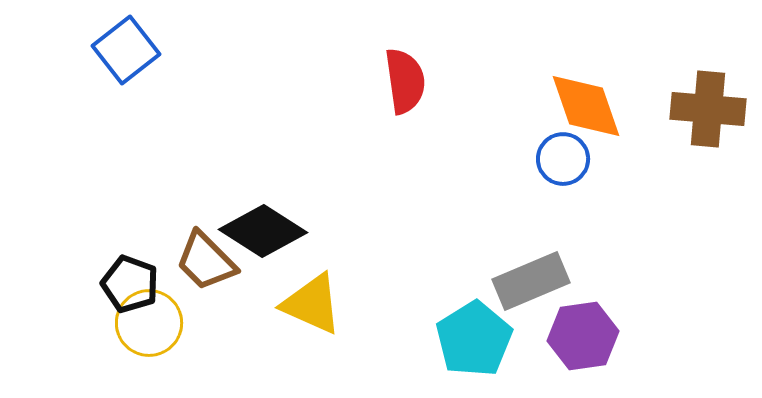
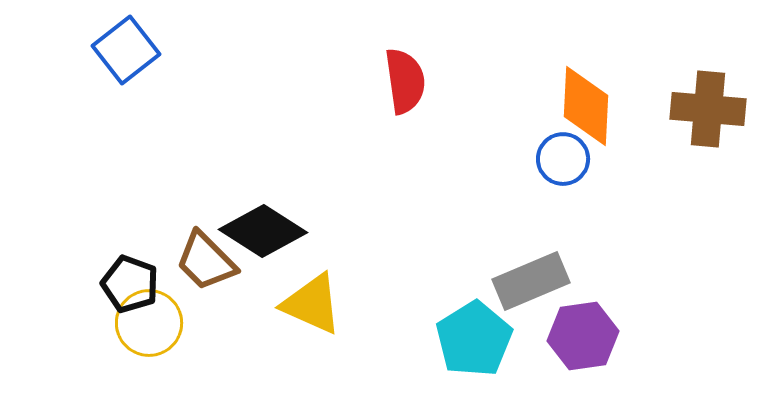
orange diamond: rotated 22 degrees clockwise
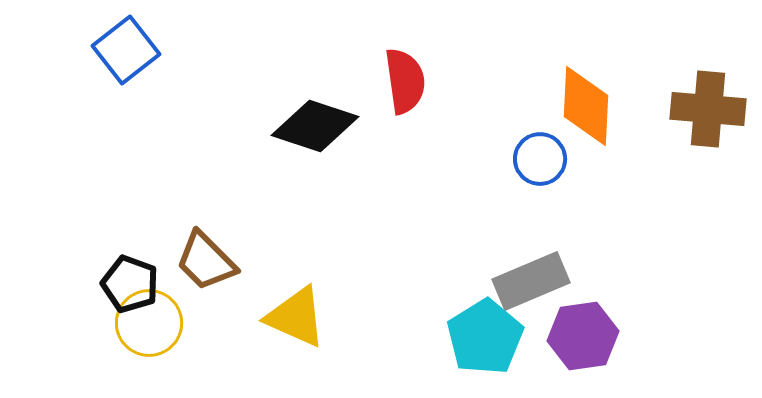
blue circle: moved 23 px left
black diamond: moved 52 px right, 105 px up; rotated 14 degrees counterclockwise
yellow triangle: moved 16 px left, 13 px down
cyan pentagon: moved 11 px right, 2 px up
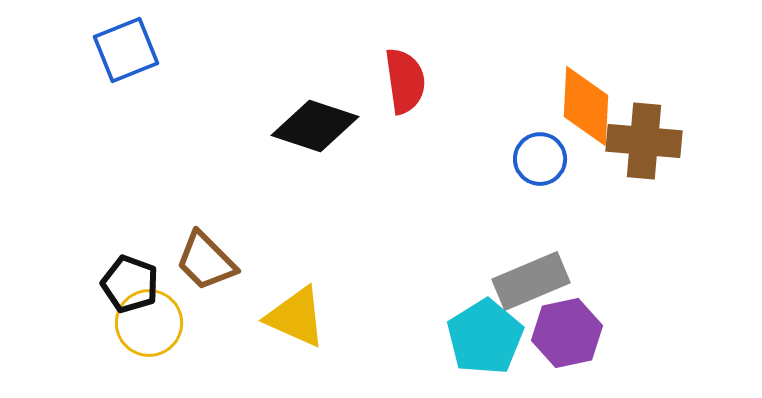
blue square: rotated 16 degrees clockwise
brown cross: moved 64 px left, 32 px down
purple hexagon: moved 16 px left, 3 px up; rotated 4 degrees counterclockwise
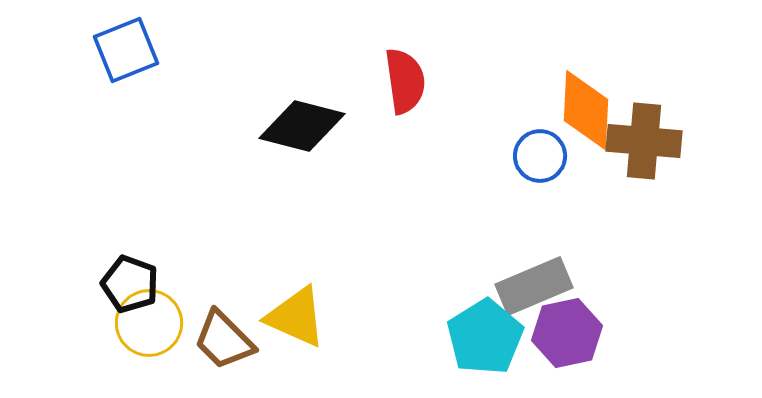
orange diamond: moved 4 px down
black diamond: moved 13 px left; rotated 4 degrees counterclockwise
blue circle: moved 3 px up
brown trapezoid: moved 18 px right, 79 px down
gray rectangle: moved 3 px right, 5 px down
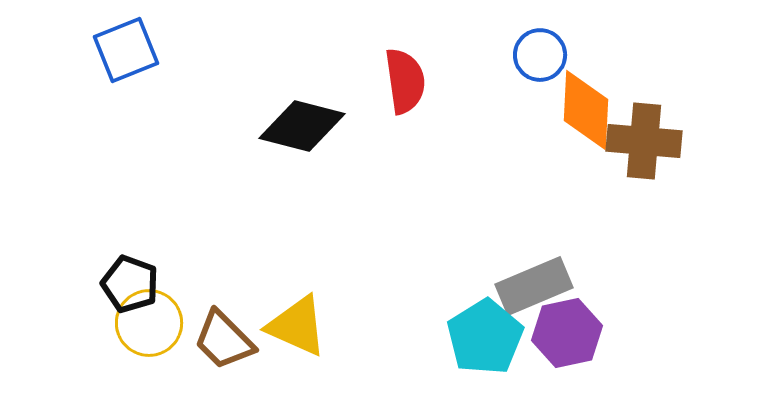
blue circle: moved 101 px up
yellow triangle: moved 1 px right, 9 px down
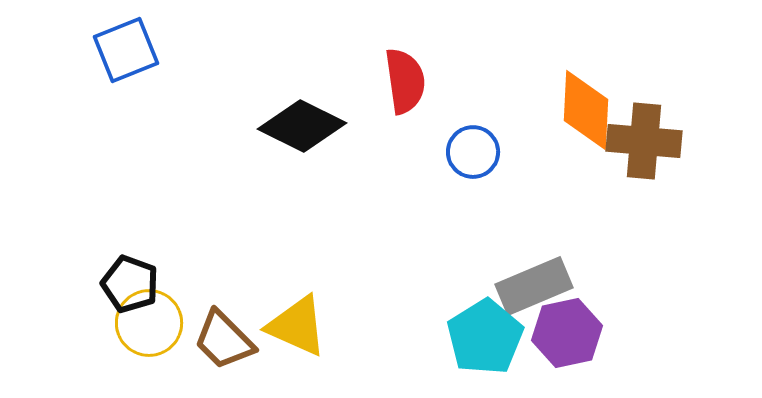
blue circle: moved 67 px left, 97 px down
black diamond: rotated 12 degrees clockwise
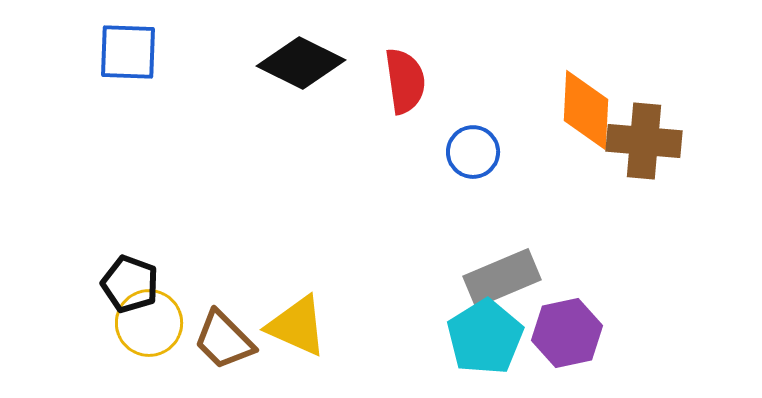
blue square: moved 2 px right, 2 px down; rotated 24 degrees clockwise
black diamond: moved 1 px left, 63 px up
gray rectangle: moved 32 px left, 8 px up
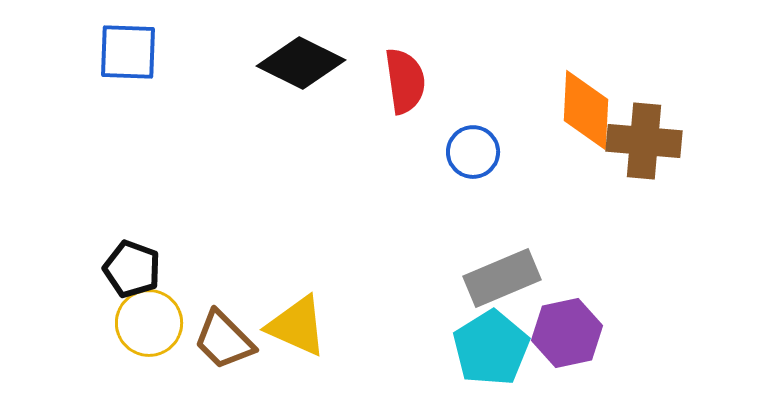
black pentagon: moved 2 px right, 15 px up
cyan pentagon: moved 6 px right, 11 px down
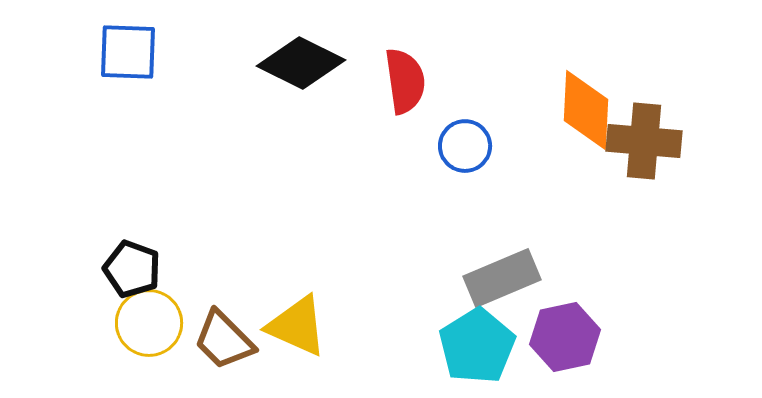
blue circle: moved 8 px left, 6 px up
purple hexagon: moved 2 px left, 4 px down
cyan pentagon: moved 14 px left, 2 px up
